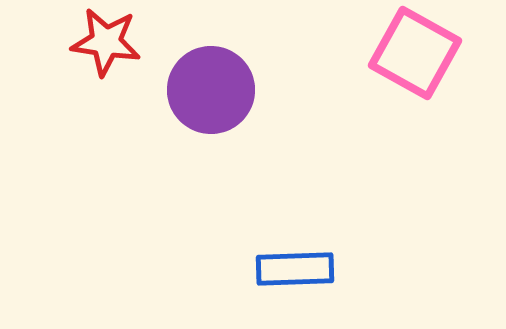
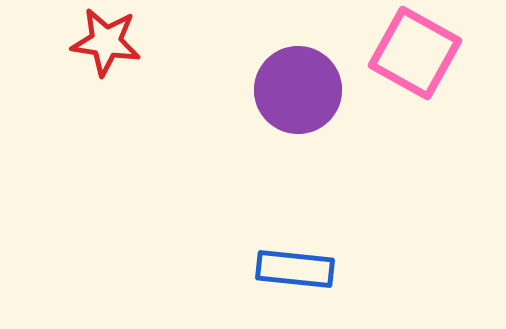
purple circle: moved 87 px right
blue rectangle: rotated 8 degrees clockwise
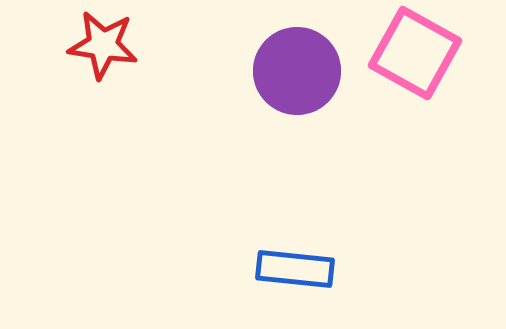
red star: moved 3 px left, 3 px down
purple circle: moved 1 px left, 19 px up
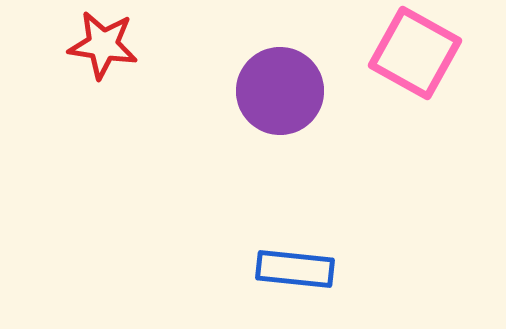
purple circle: moved 17 px left, 20 px down
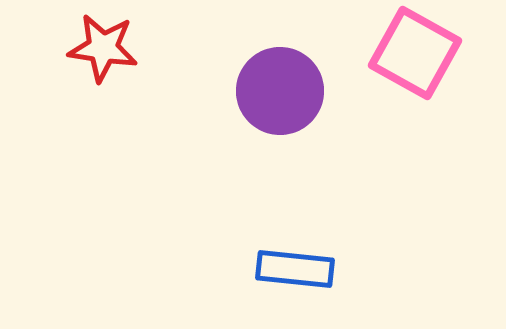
red star: moved 3 px down
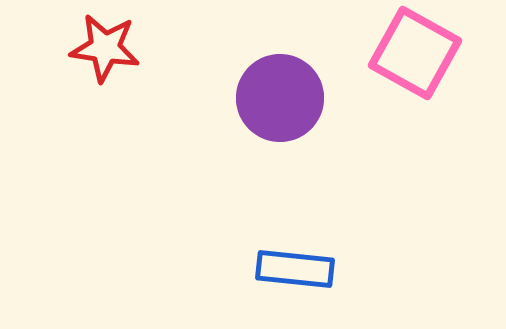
red star: moved 2 px right
purple circle: moved 7 px down
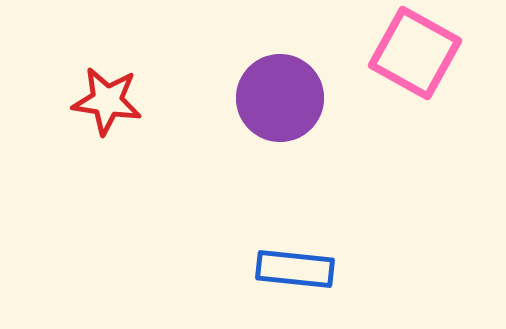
red star: moved 2 px right, 53 px down
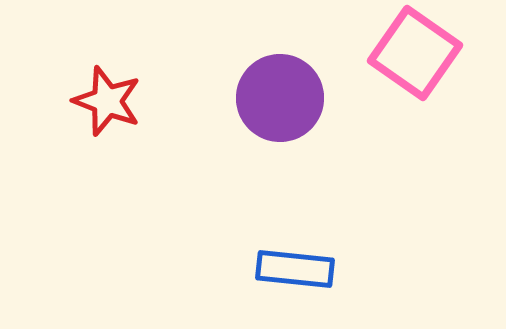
pink square: rotated 6 degrees clockwise
red star: rotated 12 degrees clockwise
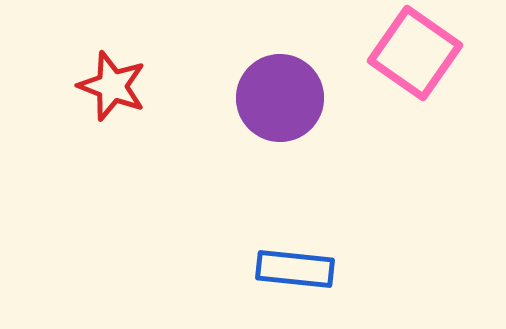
red star: moved 5 px right, 15 px up
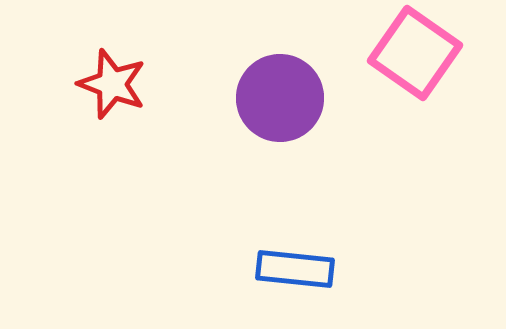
red star: moved 2 px up
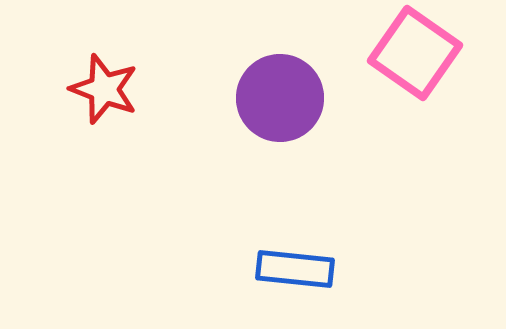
red star: moved 8 px left, 5 px down
